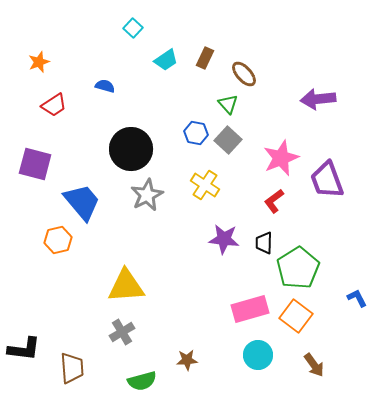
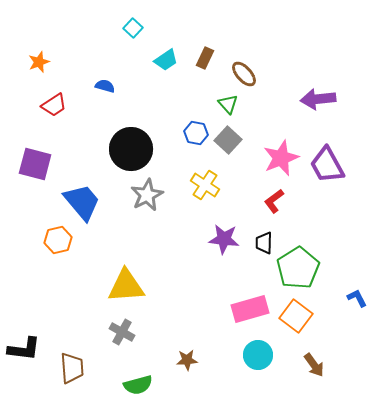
purple trapezoid: moved 15 px up; rotated 9 degrees counterclockwise
gray cross: rotated 30 degrees counterclockwise
green semicircle: moved 4 px left, 4 px down
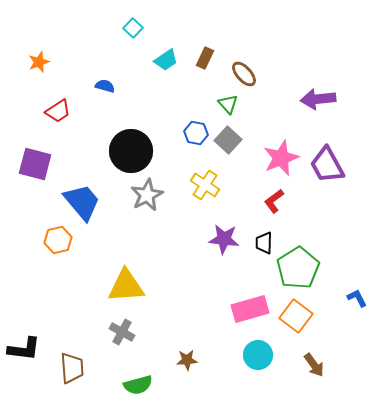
red trapezoid: moved 4 px right, 6 px down
black circle: moved 2 px down
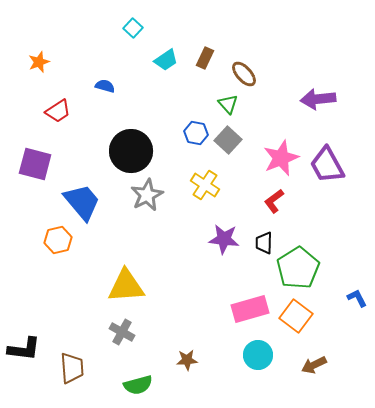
brown arrow: rotated 100 degrees clockwise
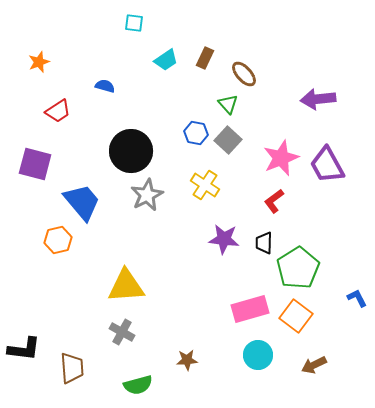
cyan square: moved 1 px right, 5 px up; rotated 36 degrees counterclockwise
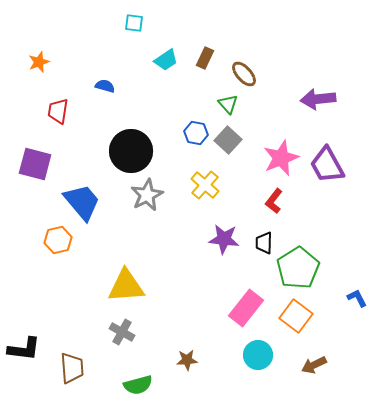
red trapezoid: rotated 132 degrees clockwise
yellow cross: rotated 8 degrees clockwise
red L-shape: rotated 15 degrees counterclockwise
pink rectangle: moved 4 px left, 1 px up; rotated 36 degrees counterclockwise
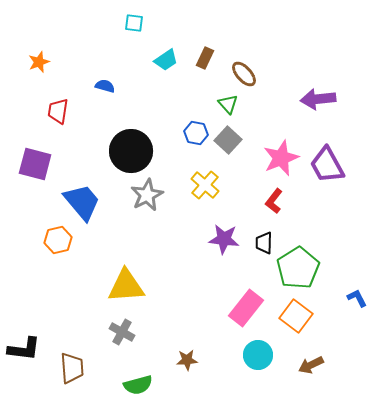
brown arrow: moved 3 px left
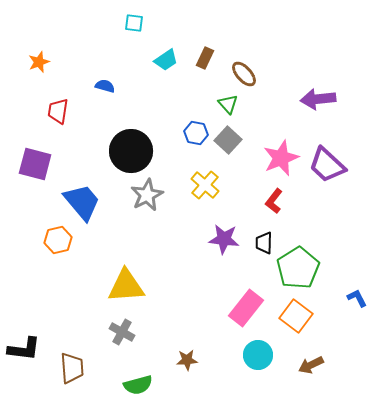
purple trapezoid: rotated 18 degrees counterclockwise
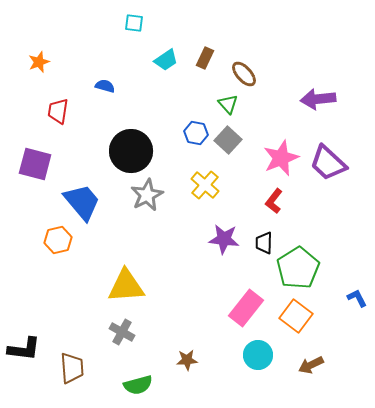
purple trapezoid: moved 1 px right, 2 px up
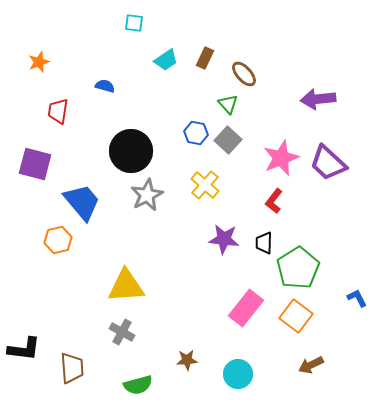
cyan circle: moved 20 px left, 19 px down
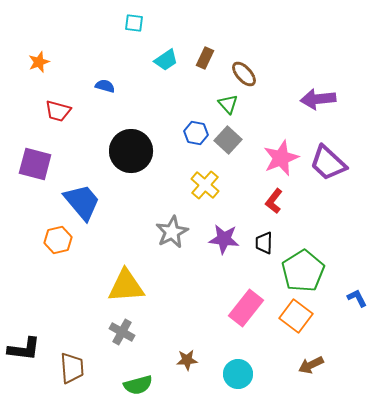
red trapezoid: rotated 84 degrees counterclockwise
gray star: moved 25 px right, 37 px down
green pentagon: moved 5 px right, 3 px down
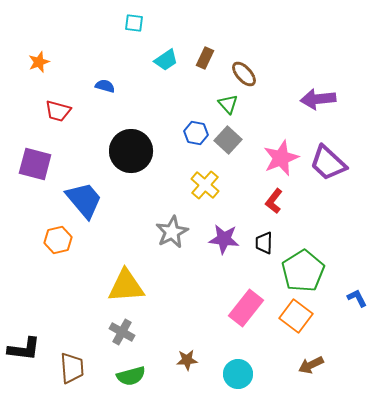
blue trapezoid: moved 2 px right, 2 px up
green semicircle: moved 7 px left, 9 px up
